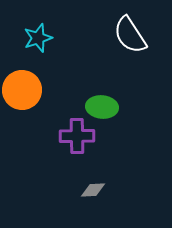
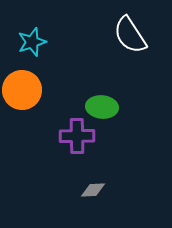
cyan star: moved 6 px left, 4 px down
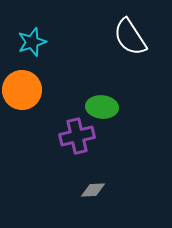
white semicircle: moved 2 px down
purple cross: rotated 12 degrees counterclockwise
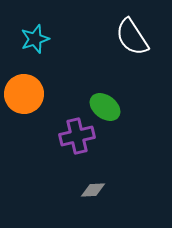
white semicircle: moved 2 px right
cyan star: moved 3 px right, 3 px up
orange circle: moved 2 px right, 4 px down
green ellipse: moved 3 px right; rotated 32 degrees clockwise
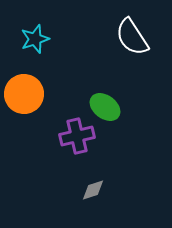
gray diamond: rotated 15 degrees counterclockwise
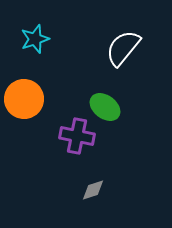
white semicircle: moved 9 px left, 11 px down; rotated 72 degrees clockwise
orange circle: moved 5 px down
purple cross: rotated 24 degrees clockwise
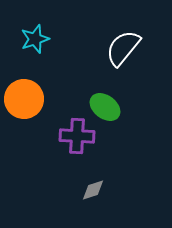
purple cross: rotated 8 degrees counterclockwise
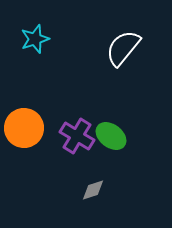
orange circle: moved 29 px down
green ellipse: moved 6 px right, 29 px down
purple cross: rotated 28 degrees clockwise
